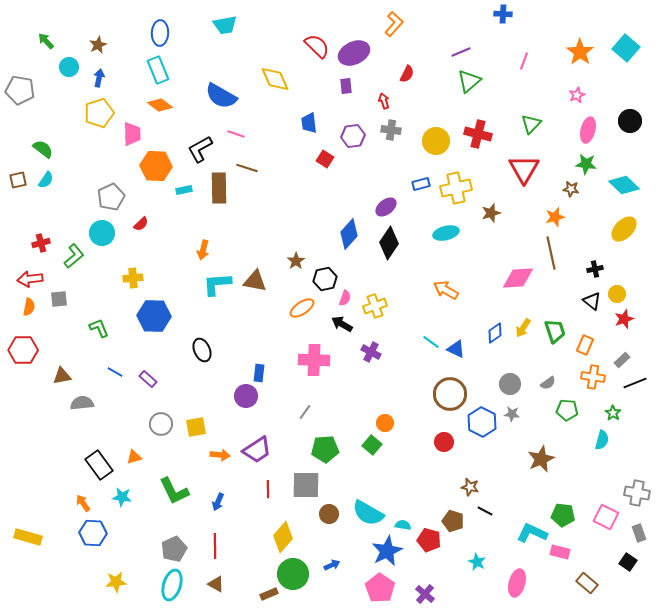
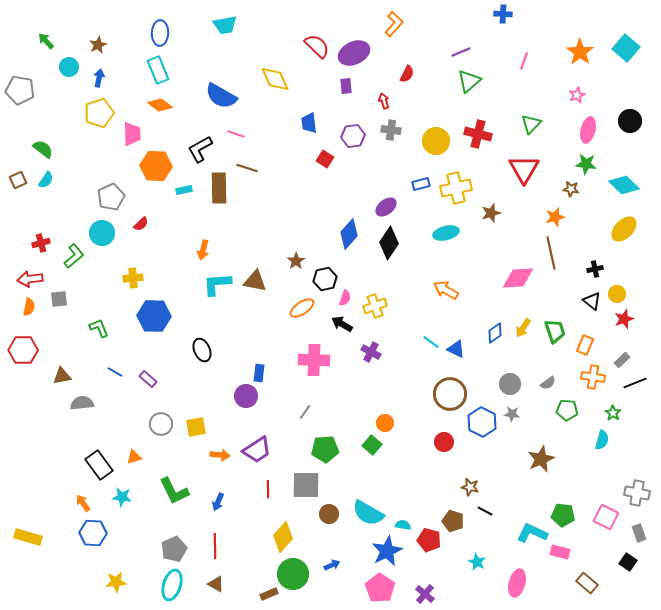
brown square at (18, 180): rotated 12 degrees counterclockwise
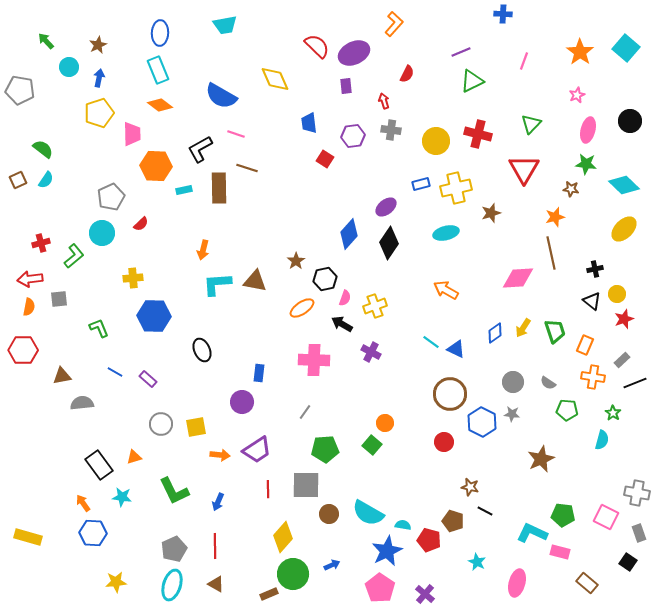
green triangle at (469, 81): moved 3 px right; rotated 15 degrees clockwise
gray semicircle at (548, 383): rotated 70 degrees clockwise
gray circle at (510, 384): moved 3 px right, 2 px up
purple circle at (246, 396): moved 4 px left, 6 px down
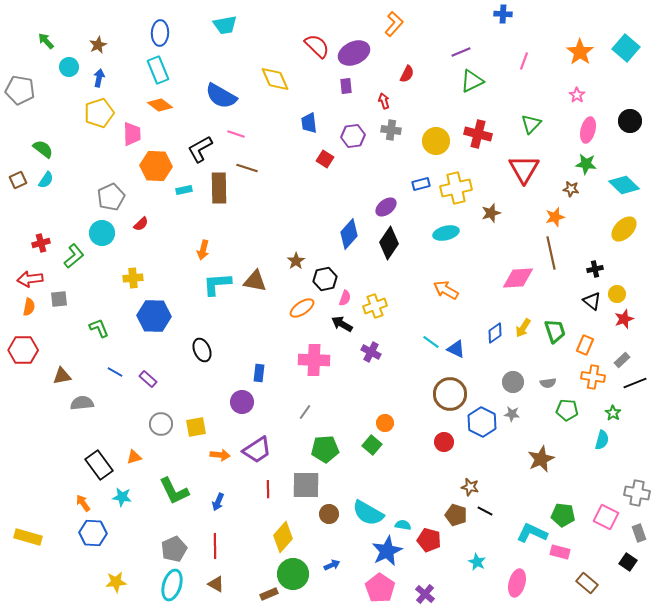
pink star at (577, 95): rotated 14 degrees counterclockwise
gray semicircle at (548, 383): rotated 42 degrees counterclockwise
brown pentagon at (453, 521): moved 3 px right, 6 px up
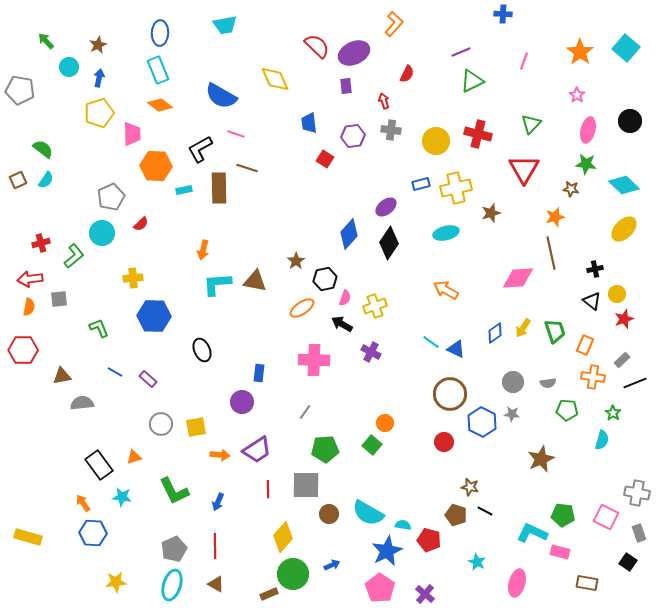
brown rectangle at (587, 583): rotated 30 degrees counterclockwise
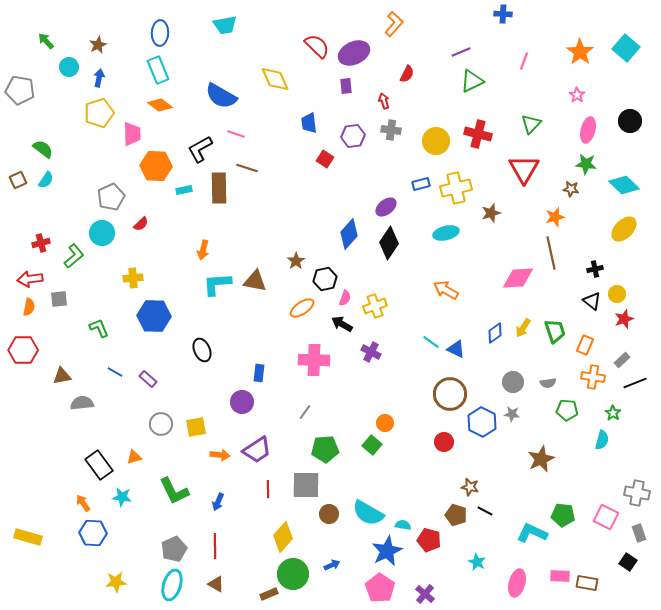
pink rectangle at (560, 552): moved 24 px down; rotated 12 degrees counterclockwise
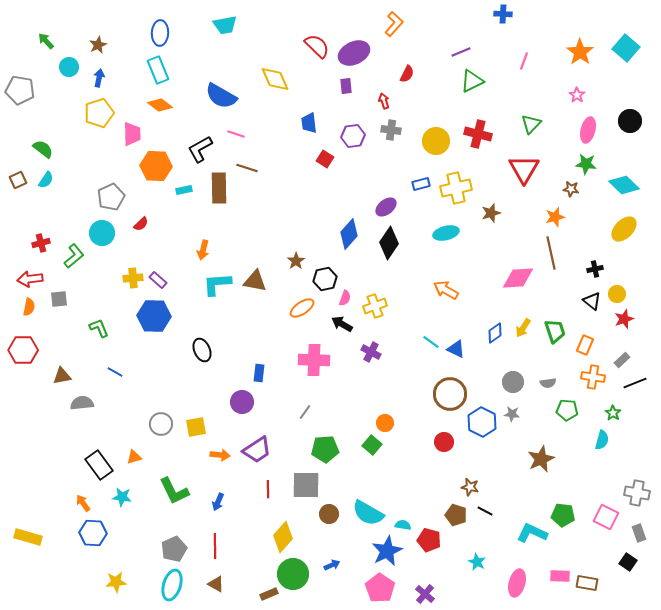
purple rectangle at (148, 379): moved 10 px right, 99 px up
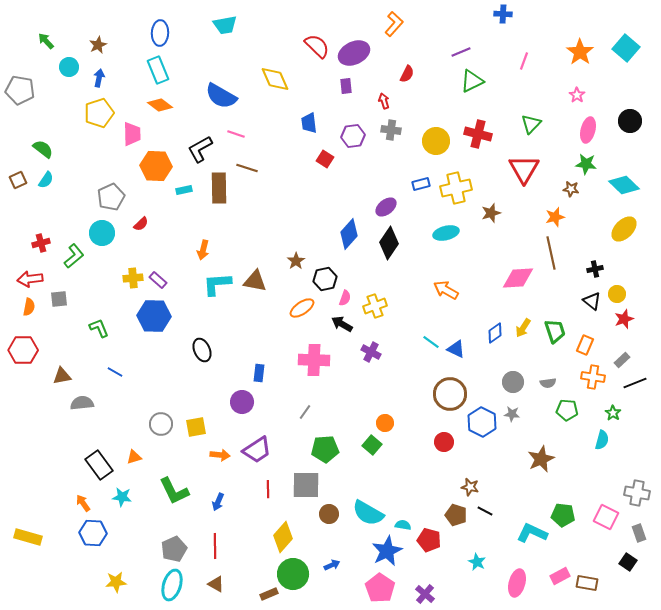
pink rectangle at (560, 576): rotated 30 degrees counterclockwise
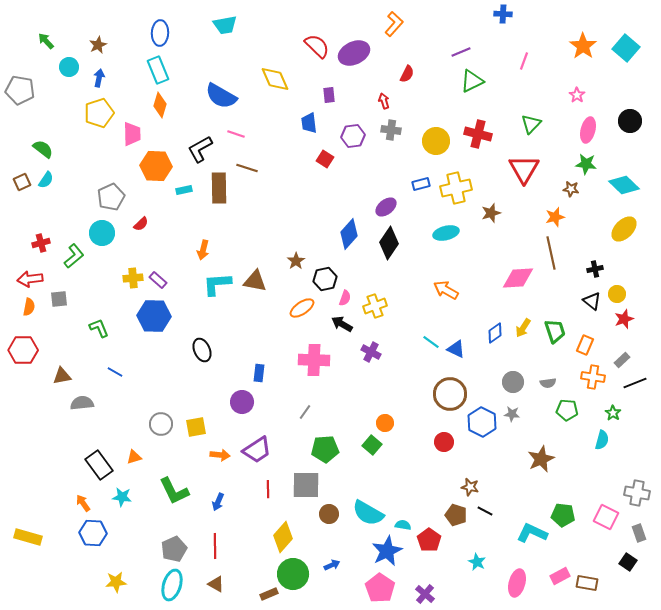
orange star at (580, 52): moved 3 px right, 6 px up
purple rectangle at (346, 86): moved 17 px left, 9 px down
orange diamond at (160, 105): rotated 70 degrees clockwise
brown square at (18, 180): moved 4 px right, 2 px down
red pentagon at (429, 540): rotated 20 degrees clockwise
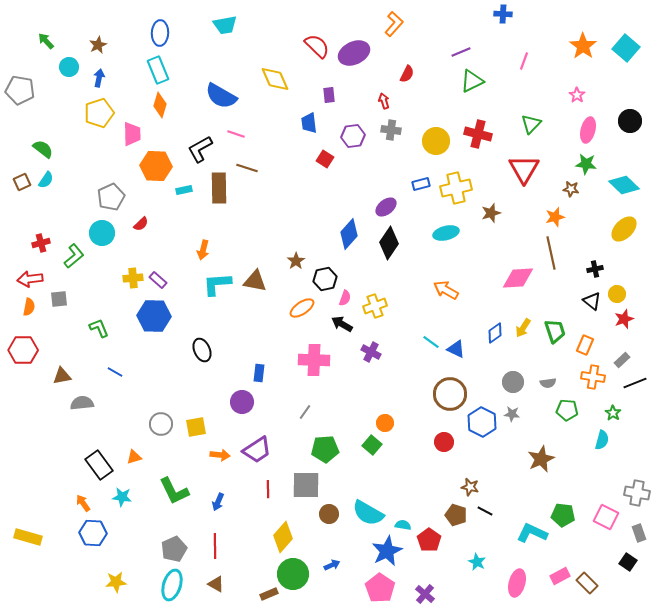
brown rectangle at (587, 583): rotated 35 degrees clockwise
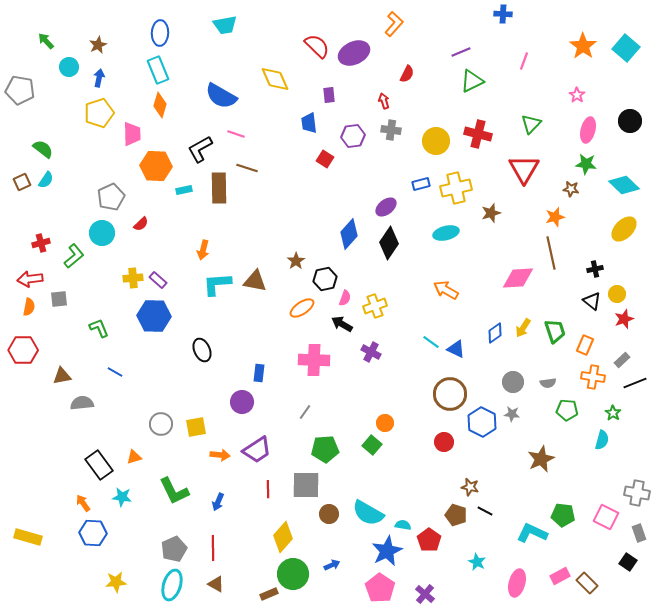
red line at (215, 546): moved 2 px left, 2 px down
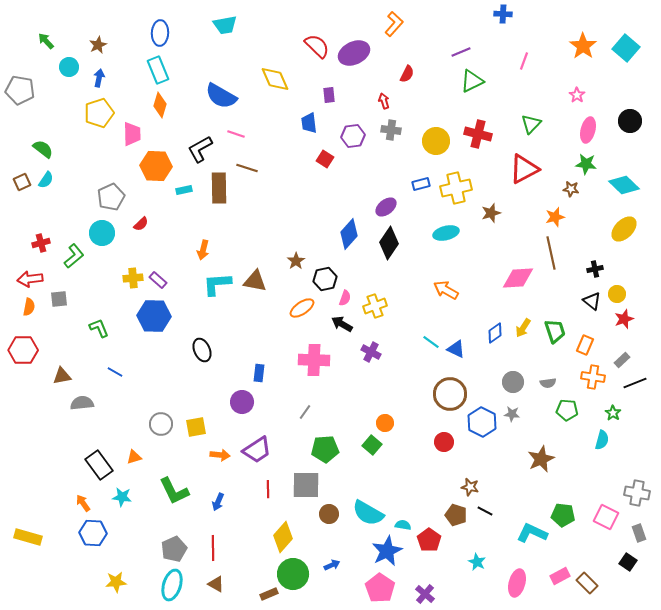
red triangle at (524, 169): rotated 32 degrees clockwise
